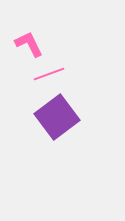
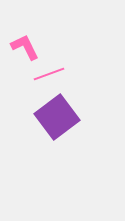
pink L-shape: moved 4 px left, 3 px down
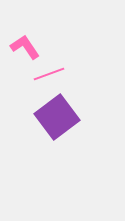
pink L-shape: rotated 8 degrees counterclockwise
